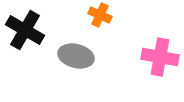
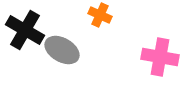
gray ellipse: moved 14 px left, 6 px up; rotated 16 degrees clockwise
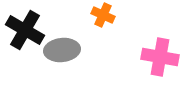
orange cross: moved 3 px right
gray ellipse: rotated 36 degrees counterclockwise
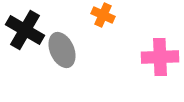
gray ellipse: rotated 72 degrees clockwise
pink cross: rotated 12 degrees counterclockwise
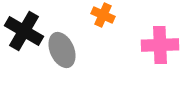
black cross: moved 1 px left, 1 px down
pink cross: moved 12 px up
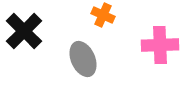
black cross: rotated 15 degrees clockwise
gray ellipse: moved 21 px right, 9 px down
